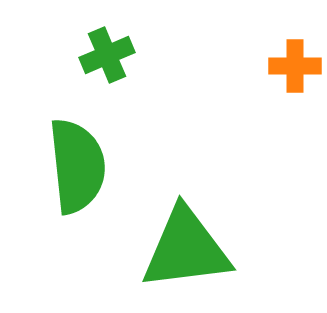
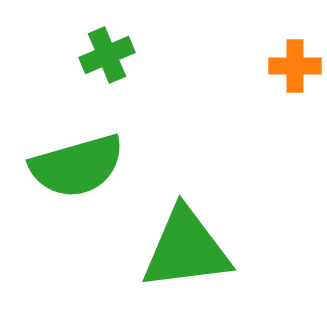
green semicircle: rotated 80 degrees clockwise
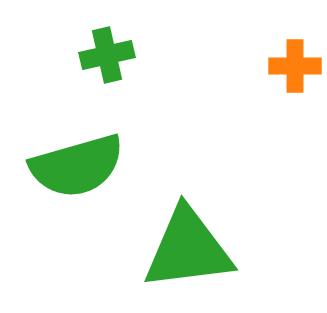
green cross: rotated 10 degrees clockwise
green triangle: moved 2 px right
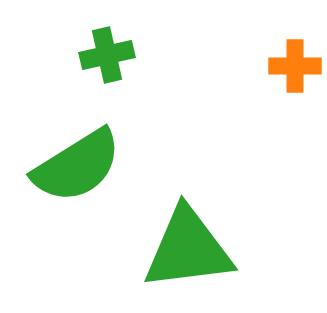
green semicircle: rotated 16 degrees counterclockwise
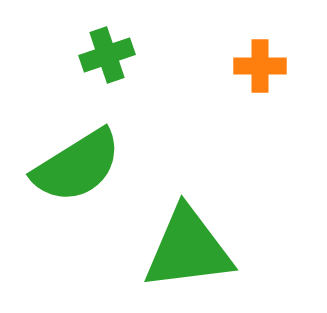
green cross: rotated 6 degrees counterclockwise
orange cross: moved 35 px left
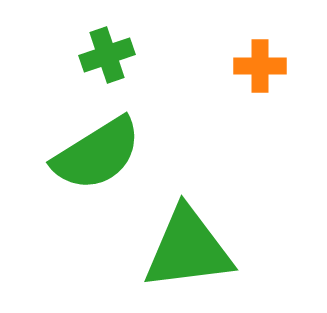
green semicircle: moved 20 px right, 12 px up
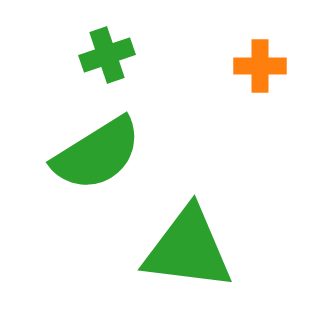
green triangle: rotated 14 degrees clockwise
